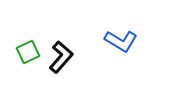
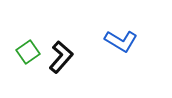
green square: rotated 10 degrees counterclockwise
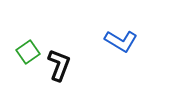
black L-shape: moved 2 px left, 8 px down; rotated 20 degrees counterclockwise
